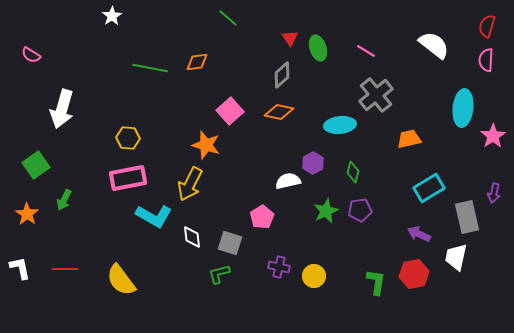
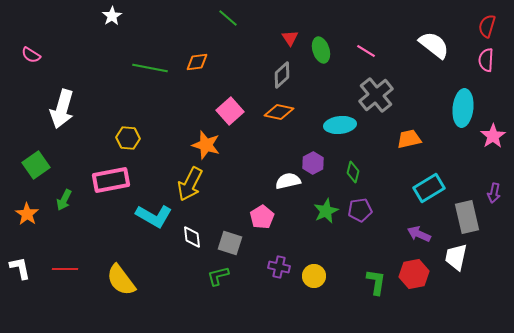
green ellipse at (318, 48): moved 3 px right, 2 px down
pink rectangle at (128, 178): moved 17 px left, 2 px down
green L-shape at (219, 274): moved 1 px left, 2 px down
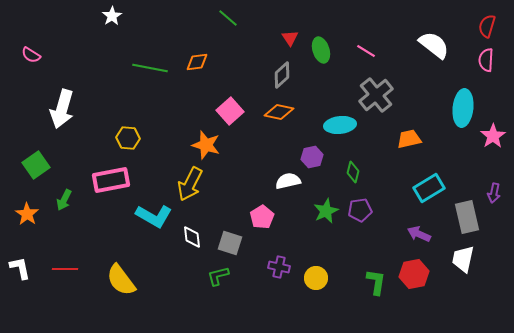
purple hexagon at (313, 163): moved 1 px left, 6 px up; rotated 15 degrees clockwise
white trapezoid at (456, 257): moved 7 px right, 2 px down
yellow circle at (314, 276): moved 2 px right, 2 px down
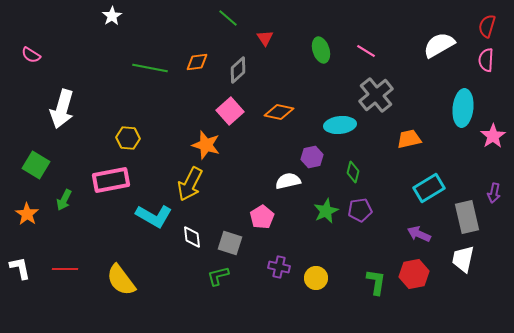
red triangle at (290, 38): moved 25 px left
white semicircle at (434, 45): moved 5 px right; rotated 68 degrees counterclockwise
gray diamond at (282, 75): moved 44 px left, 5 px up
green square at (36, 165): rotated 24 degrees counterclockwise
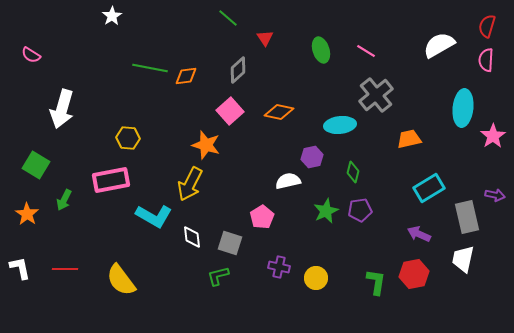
orange diamond at (197, 62): moved 11 px left, 14 px down
purple arrow at (494, 193): moved 1 px right, 2 px down; rotated 90 degrees counterclockwise
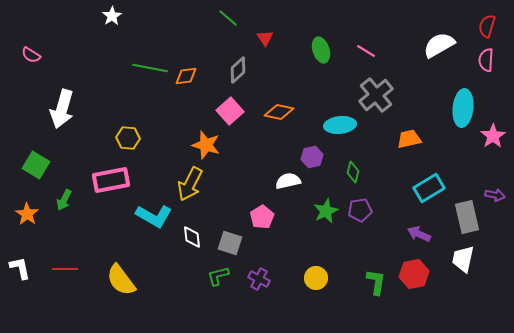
purple cross at (279, 267): moved 20 px left, 12 px down; rotated 15 degrees clockwise
